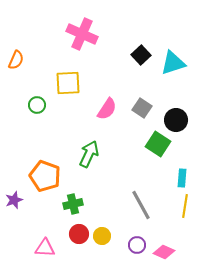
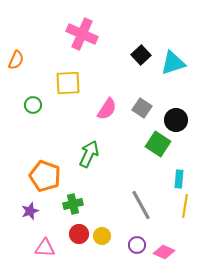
green circle: moved 4 px left
cyan rectangle: moved 3 px left, 1 px down
purple star: moved 16 px right, 11 px down
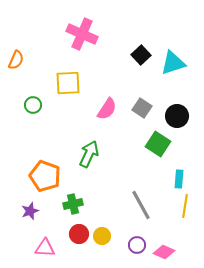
black circle: moved 1 px right, 4 px up
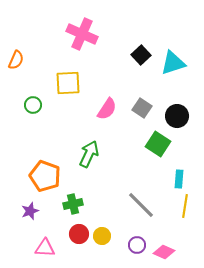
gray line: rotated 16 degrees counterclockwise
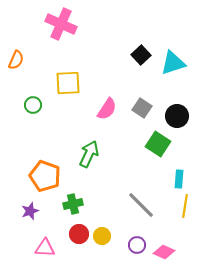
pink cross: moved 21 px left, 10 px up
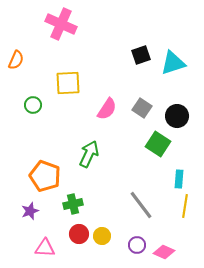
black square: rotated 24 degrees clockwise
gray line: rotated 8 degrees clockwise
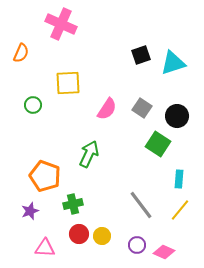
orange semicircle: moved 5 px right, 7 px up
yellow line: moved 5 px left, 4 px down; rotated 30 degrees clockwise
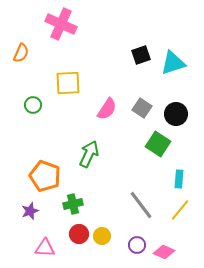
black circle: moved 1 px left, 2 px up
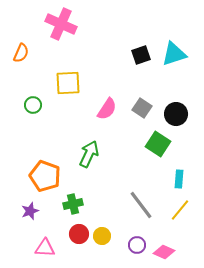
cyan triangle: moved 1 px right, 9 px up
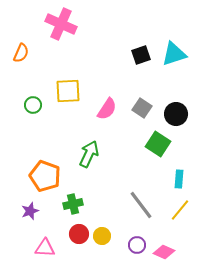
yellow square: moved 8 px down
